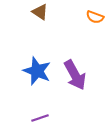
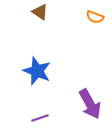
purple arrow: moved 15 px right, 29 px down
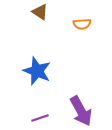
orange semicircle: moved 13 px left, 7 px down; rotated 24 degrees counterclockwise
purple arrow: moved 9 px left, 7 px down
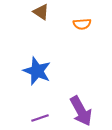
brown triangle: moved 1 px right
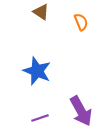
orange semicircle: moved 1 px left, 2 px up; rotated 108 degrees counterclockwise
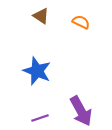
brown triangle: moved 4 px down
orange semicircle: rotated 42 degrees counterclockwise
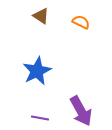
blue star: rotated 24 degrees clockwise
purple line: rotated 30 degrees clockwise
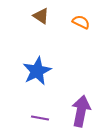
purple arrow: rotated 140 degrees counterclockwise
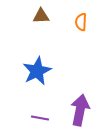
brown triangle: rotated 36 degrees counterclockwise
orange semicircle: rotated 114 degrees counterclockwise
purple arrow: moved 1 px left, 1 px up
